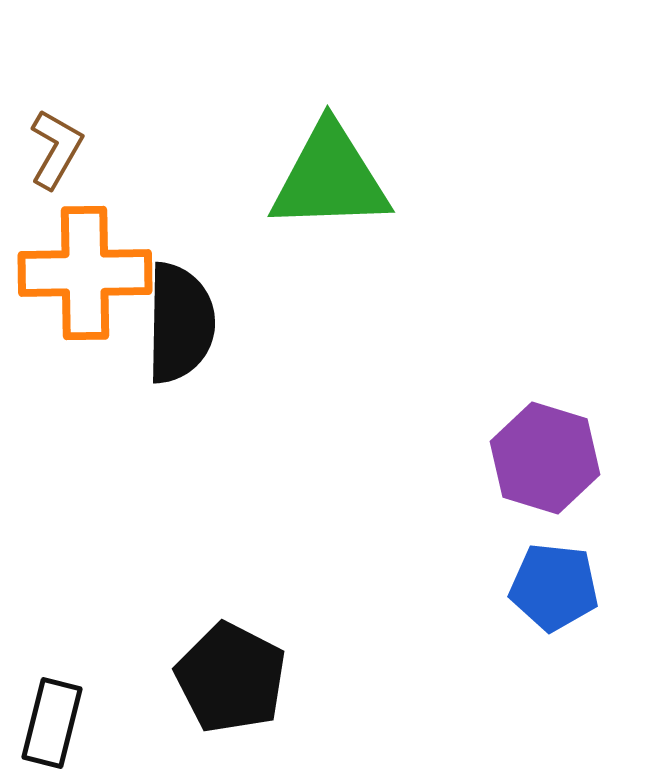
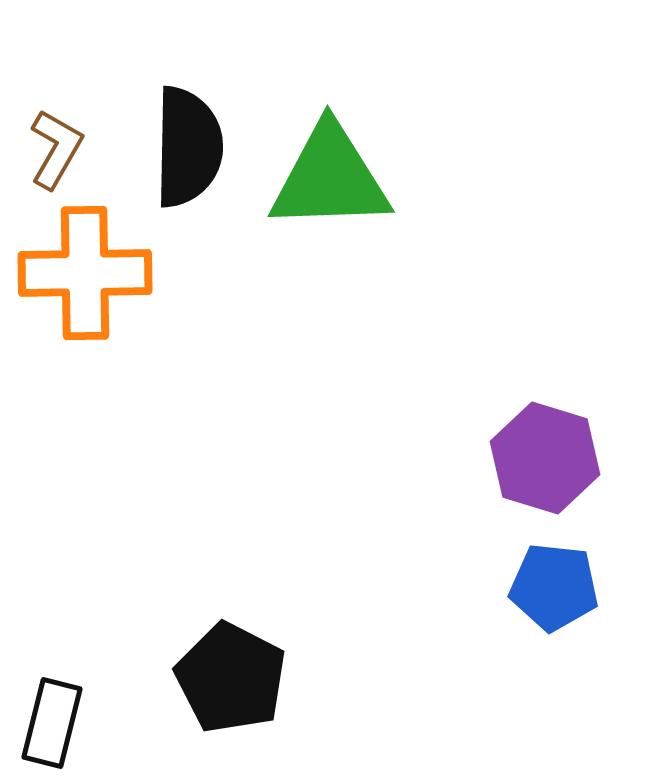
black semicircle: moved 8 px right, 176 px up
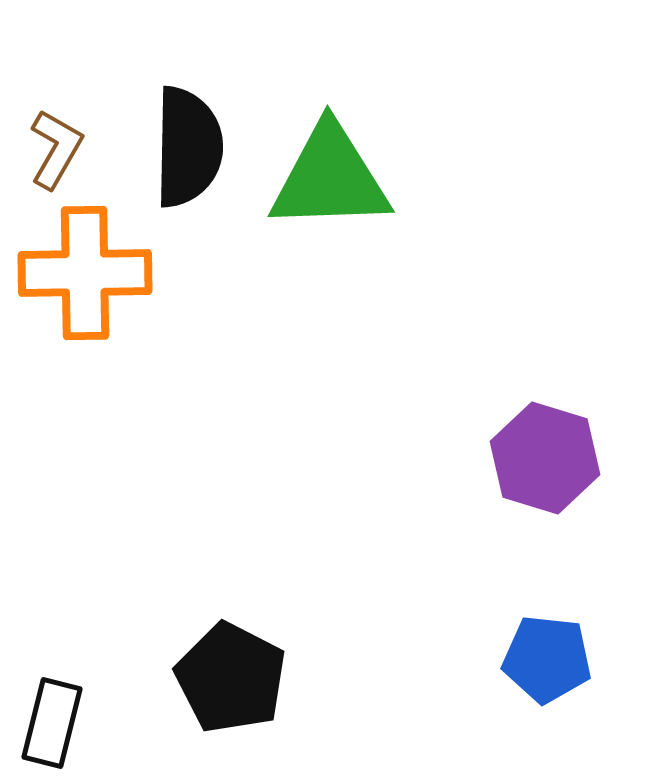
blue pentagon: moved 7 px left, 72 px down
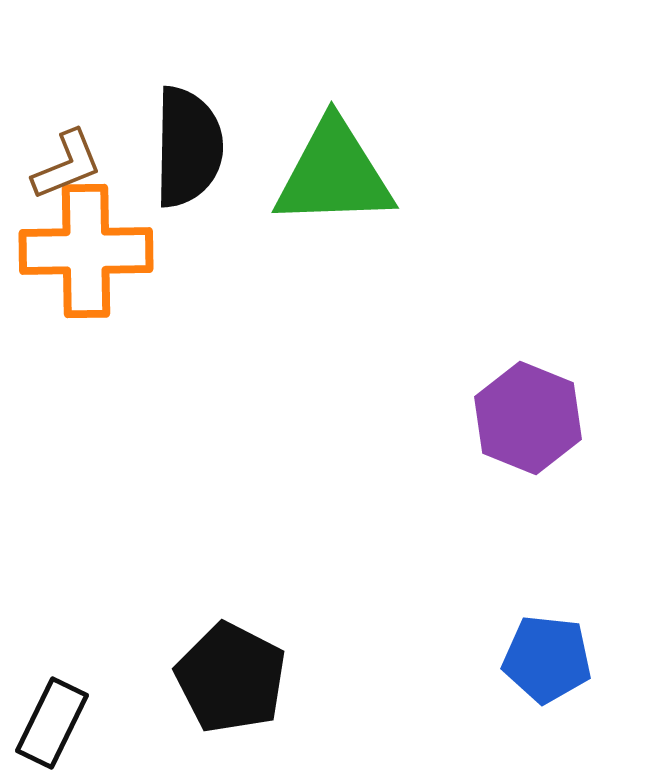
brown L-shape: moved 11 px right, 16 px down; rotated 38 degrees clockwise
green triangle: moved 4 px right, 4 px up
orange cross: moved 1 px right, 22 px up
purple hexagon: moved 17 px left, 40 px up; rotated 5 degrees clockwise
black rectangle: rotated 12 degrees clockwise
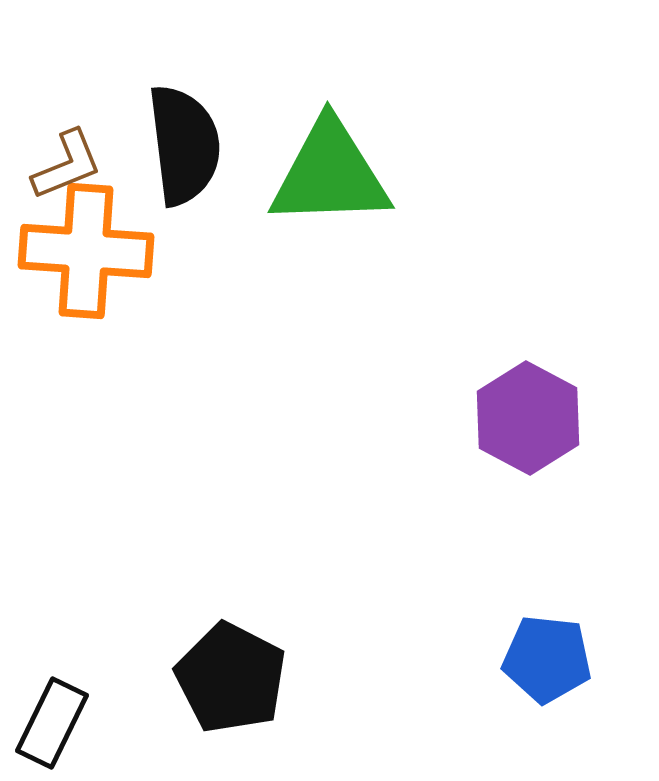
black semicircle: moved 4 px left, 2 px up; rotated 8 degrees counterclockwise
green triangle: moved 4 px left
orange cross: rotated 5 degrees clockwise
purple hexagon: rotated 6 degrees clockwise
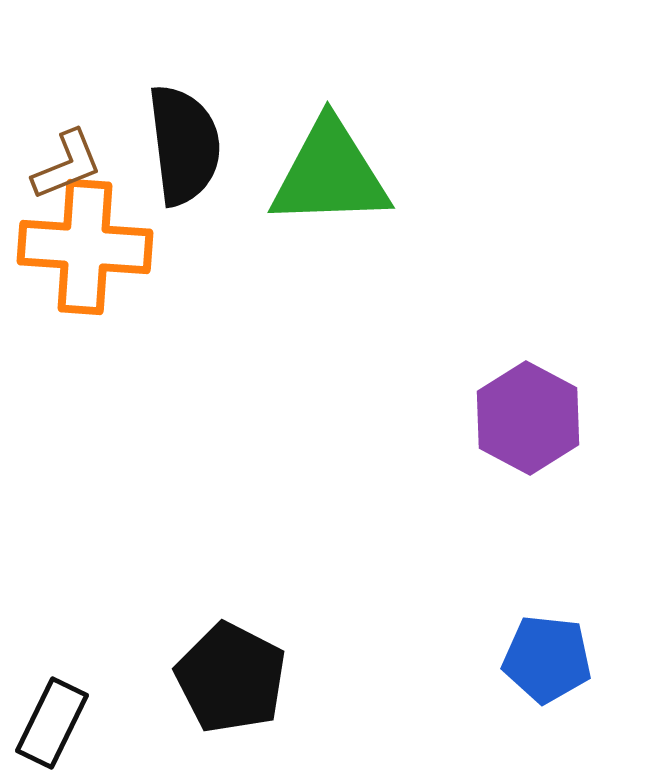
orange cross: moved 1 px left, 4 px up
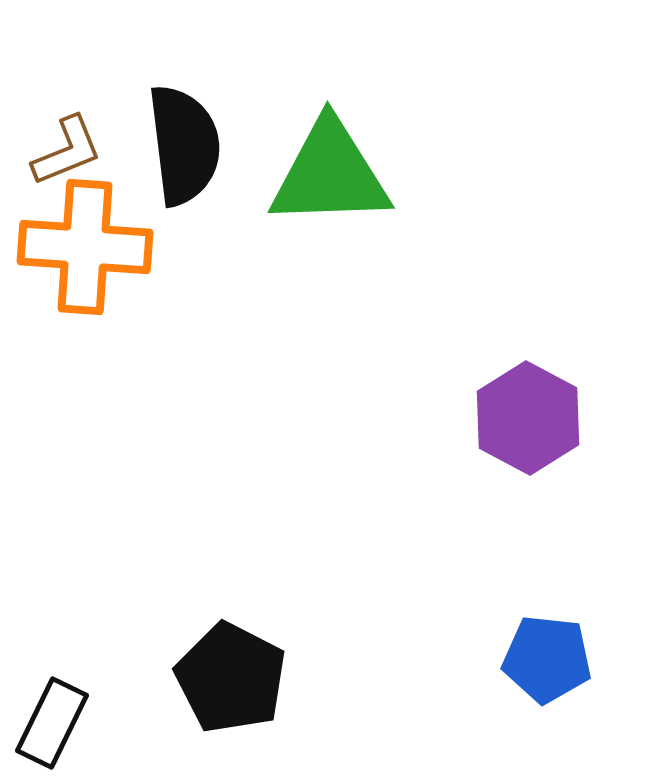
brown L-shape: moved 14 px up
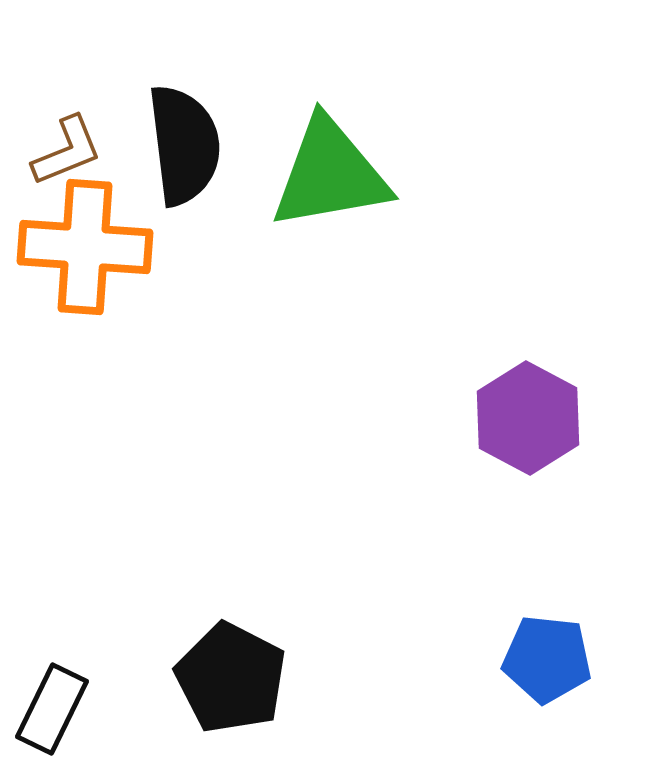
green triangle: rotated 8 degrees counterclockwise
black rectangle: moved 14 px up
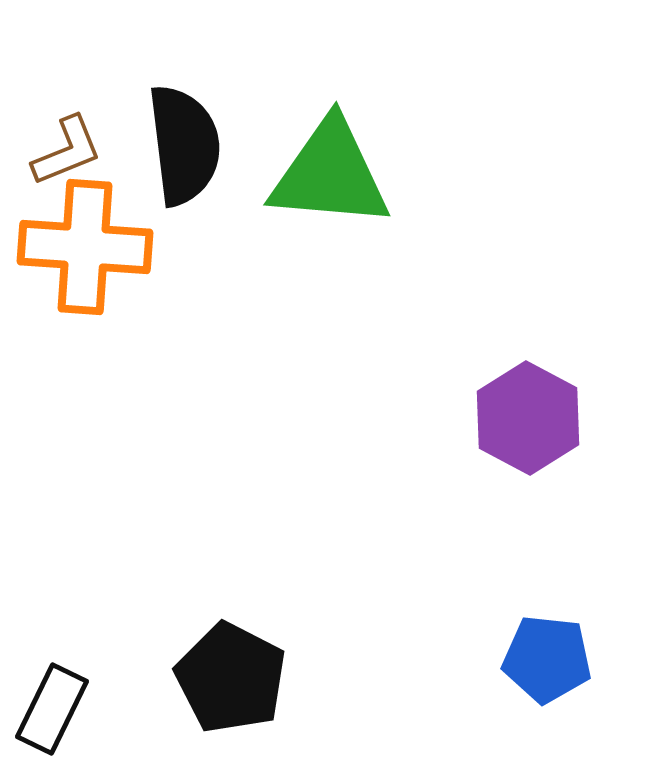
green triangle: rotated 15 degrees clockwise
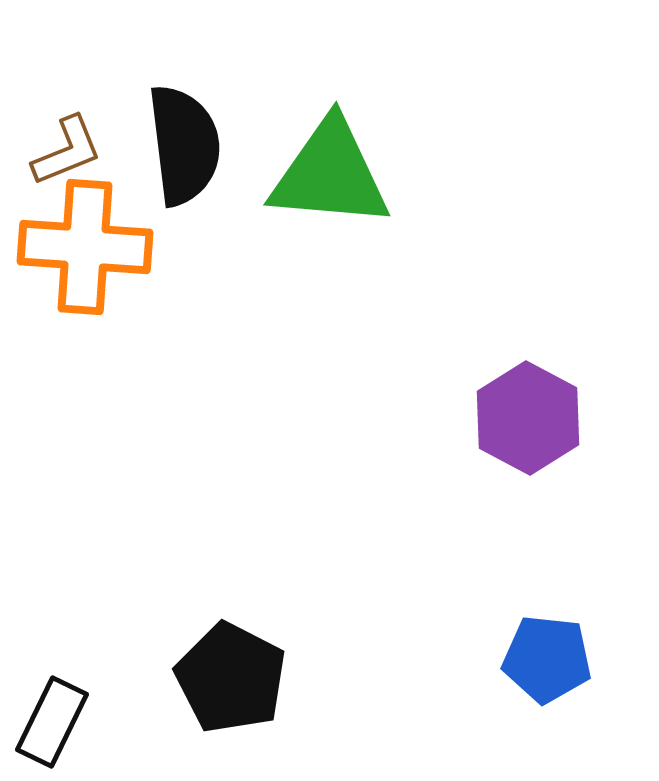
black rectangle: moved 13 px down
